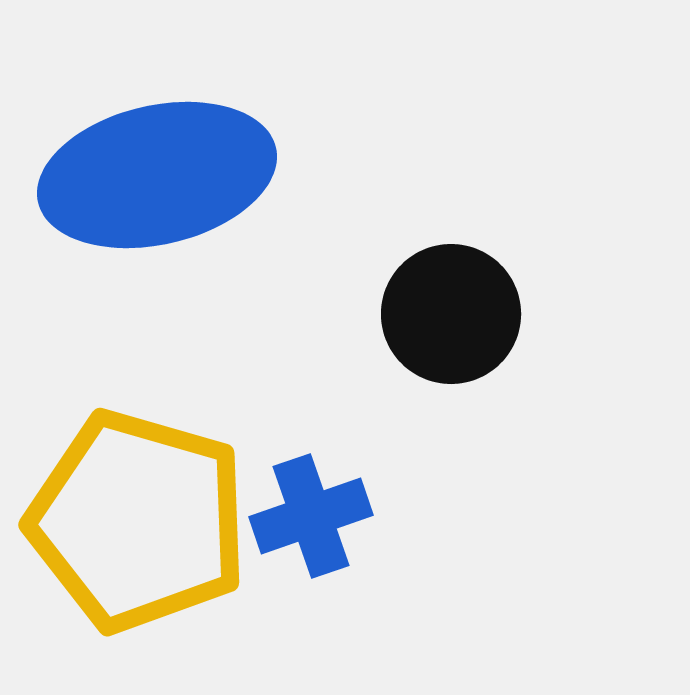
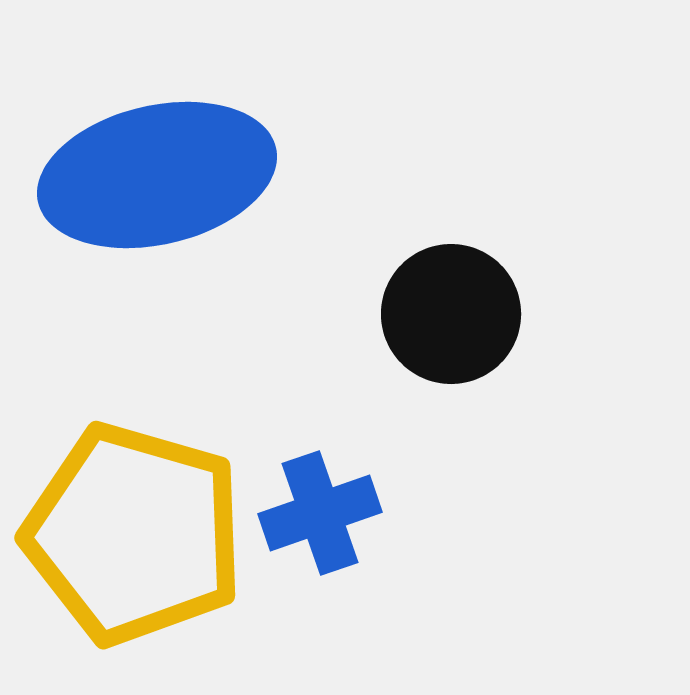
blue cross: moved 9 px right, 3 px up
yellow pentagon: moved 4 px left, 13 px down
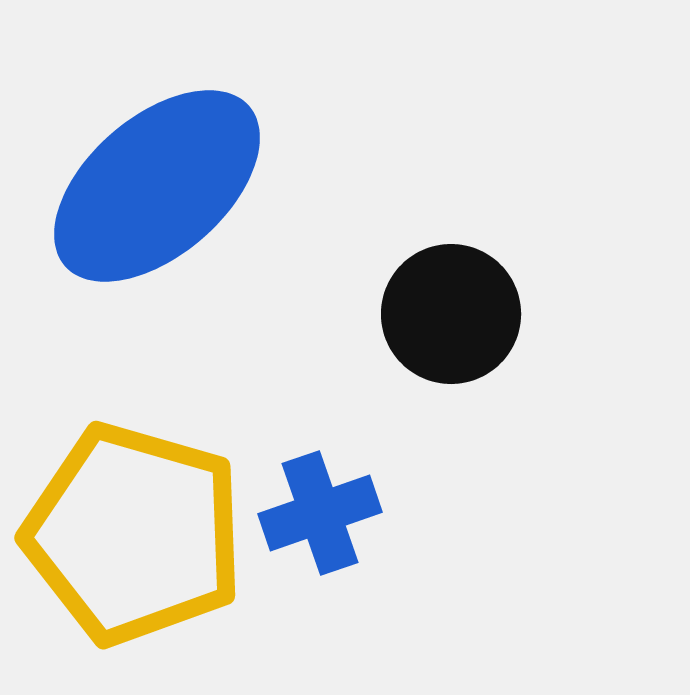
blue ellipse: moved 11 px down; rotated 28 degrees counterclockwise
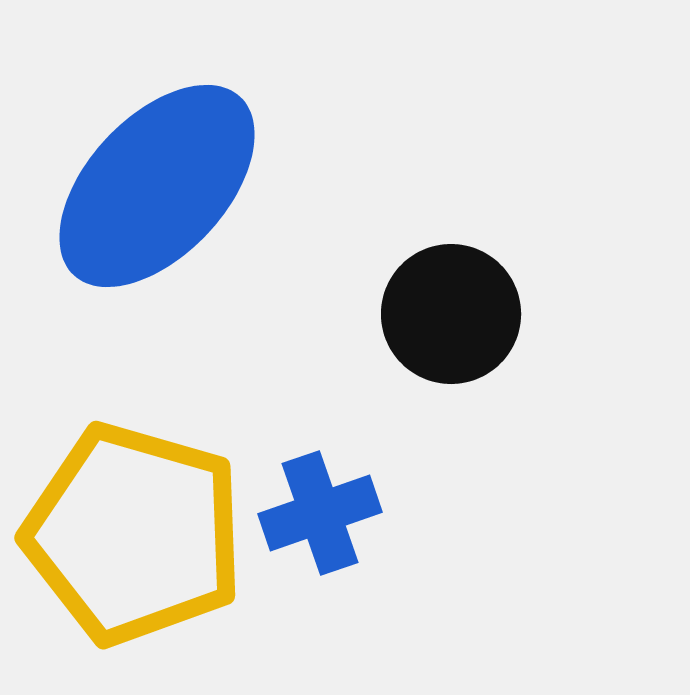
blue ellipse: rotated 6 degrees counterclockwise
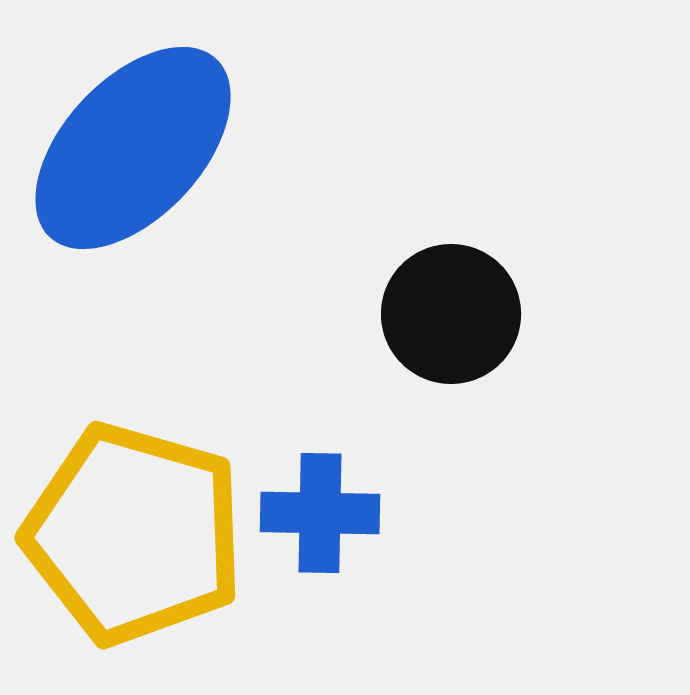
blue ellipse: moved 24 px left, 38 px up
blue cross: rotated 20 degrees clockwise
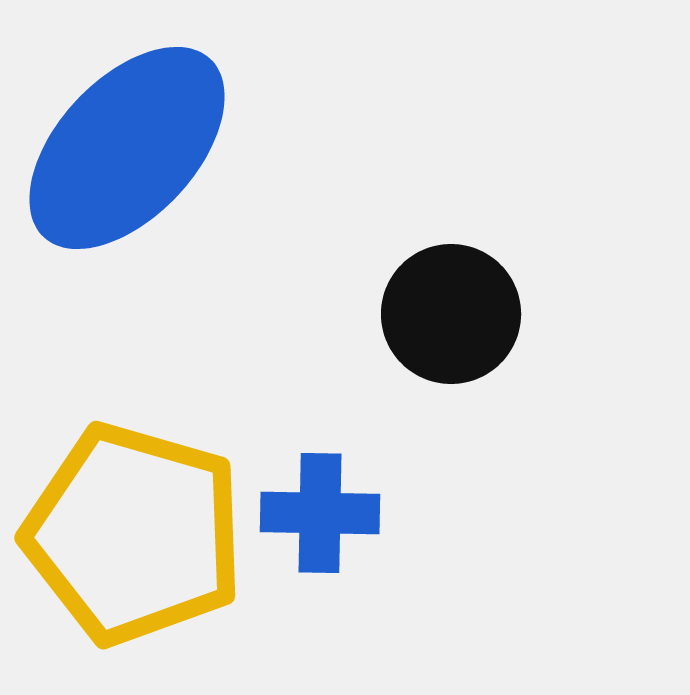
blue ellipse: moved 6 px left
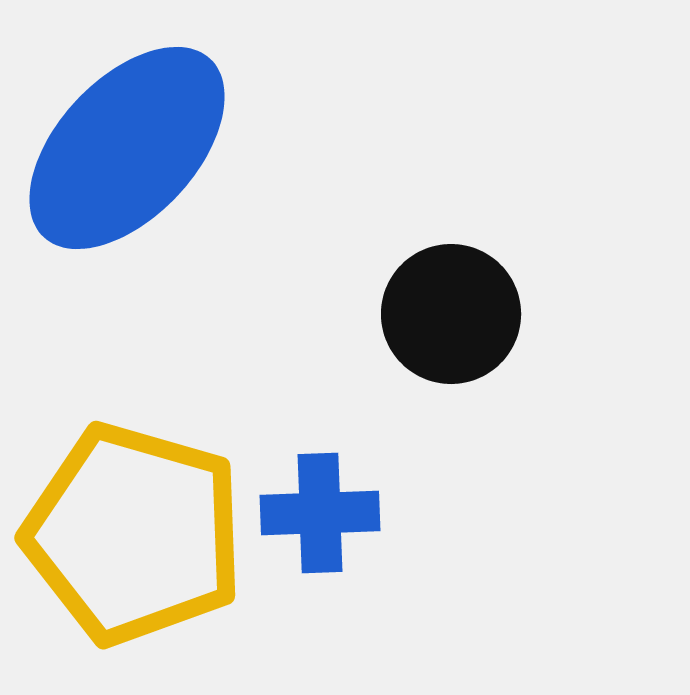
blue cross: rotated 3 degrees counterclockwise
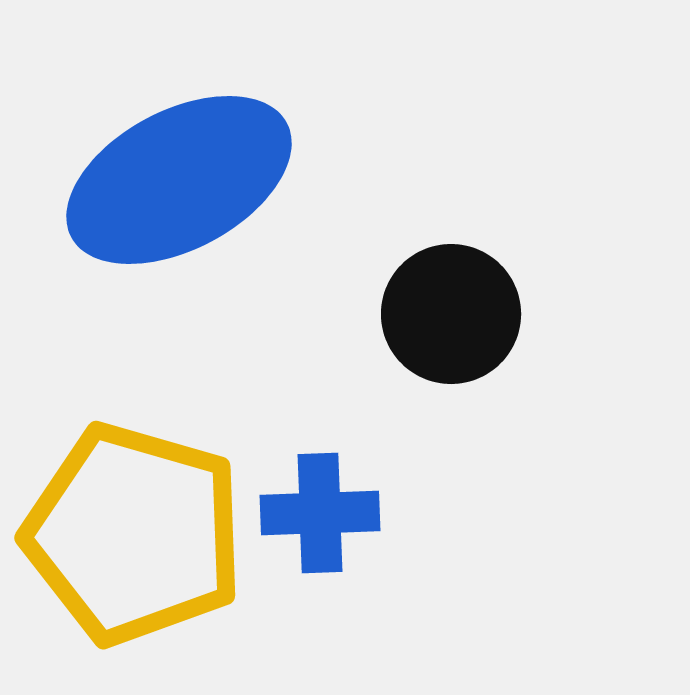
blue ellipse: moved 52 px right, 32 px down; rotated 19 degrees clockwise
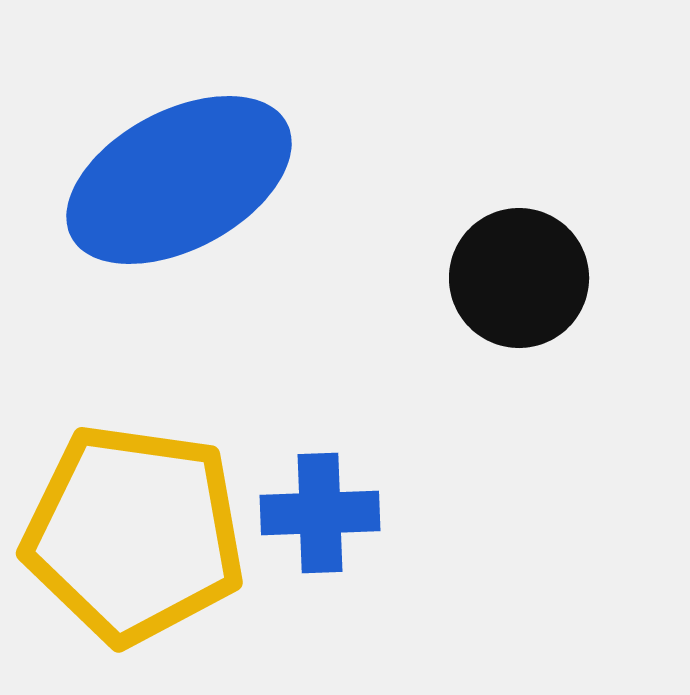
black circle: moved 68 px right, 36 px up
yellow pentagon: rotated 8 degrees counterclockwise
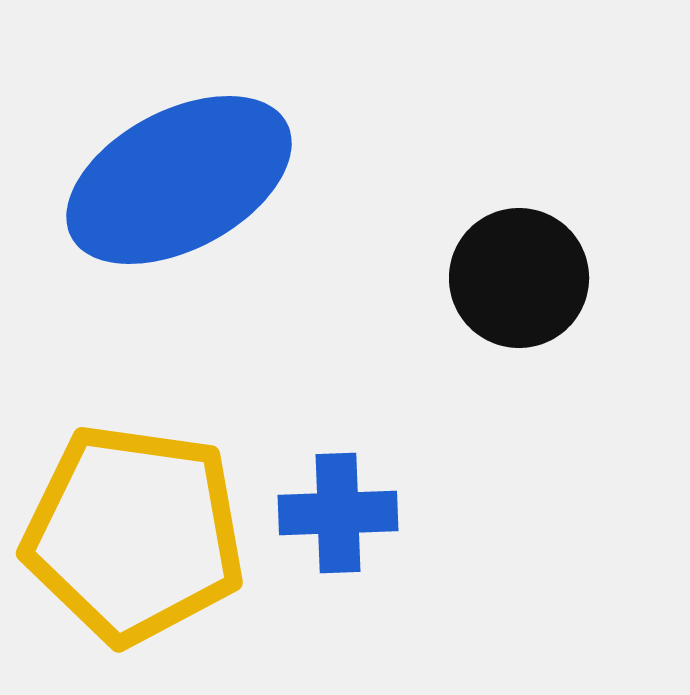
blue cross: moved 18 px right
